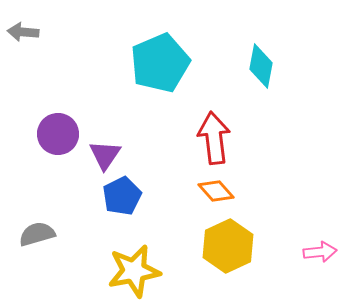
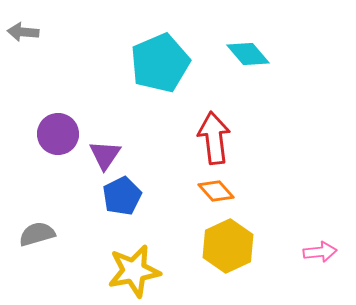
cyan diamond: moved 13 px left, 12 px up; rotated 51 degrees counterclockwise
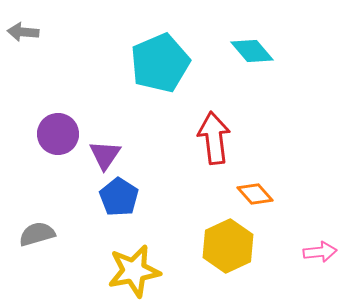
cyan diamond: moved 4 px right, 3 px up
orange diamond: moved 39 px right, 3 px down
blue pentagon: moved 3 px left, 1 px down; rotated 12 degrees counterclockwise
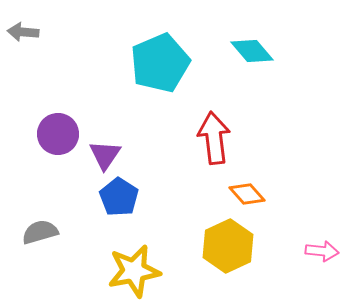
orange diamond: moved 8 px left
gray semicircle: moved 3 px right, 2 px up
pink arrow: moved 2 px right, 1 px up; rotated 12 degrees clockwise
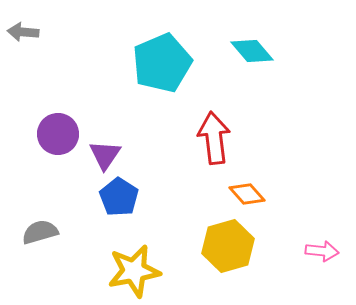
cyan pentagon: moved 2 px right
yellow hexagon: rotated 9 degrees clockwise
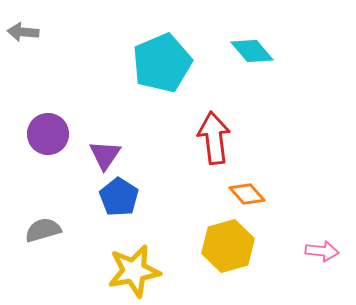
purple circle: moved 10 px left
gray semicircle: moved 3 px right, 2 px up
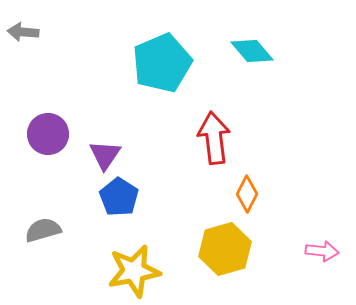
orange diamond: rotated 69 degrees clockwise
yellow hexagon: moved 3 px left, 3 px down
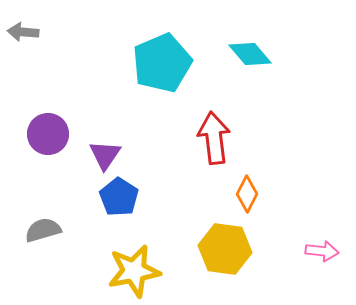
cyan diamond: moved 2 px left, 3 px down
yellow hexagon: rotated 24 degrees clockwise
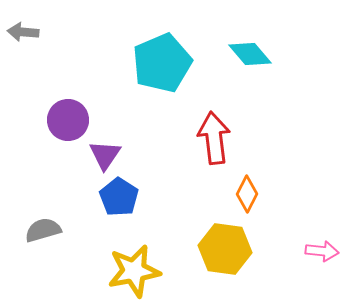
purple circle: moved 20 px right, 14 px up
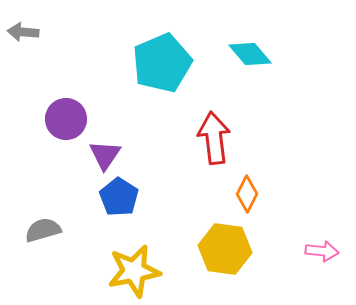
purple circle: moved 2 px left, 1 px up
